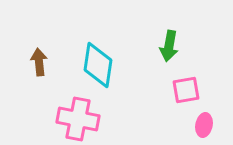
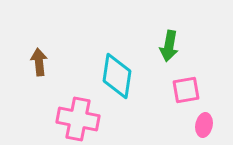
cyan diamond: moved 19 px right, 11 px down
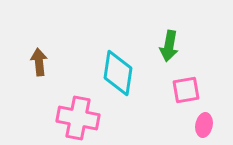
cyan diamond: moved 1 px right, 3 px up
pink cross: moved 1 px up
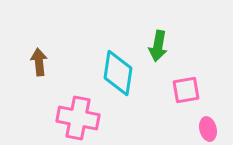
green arrow: moved 11 px left
pink ellipse: moved 4 px right, 4 px down; rotated 25 degrees counterclockwise
